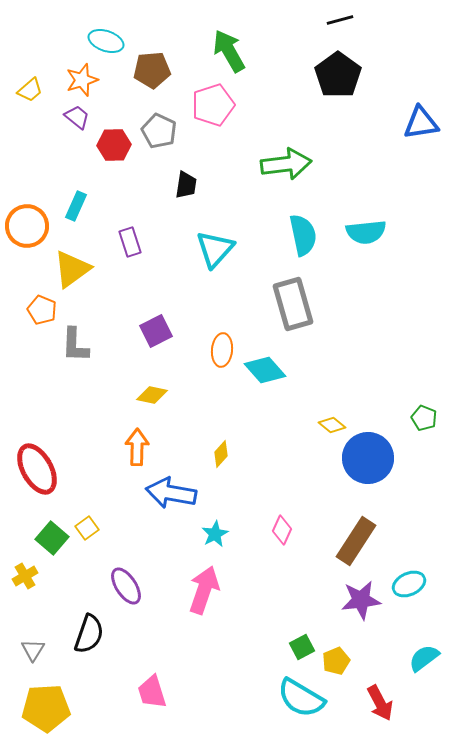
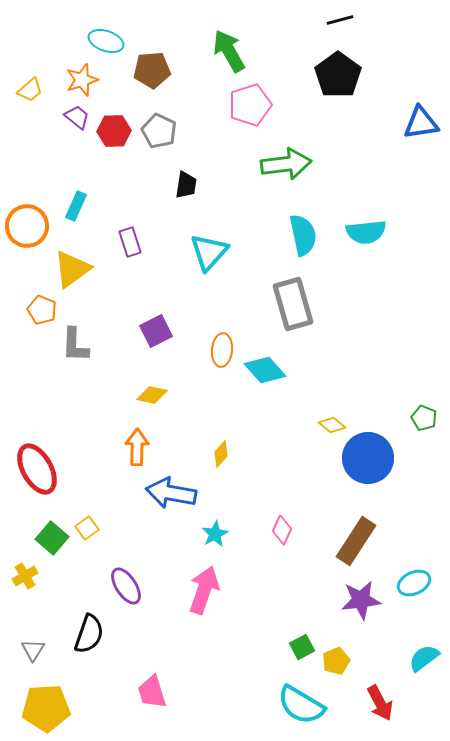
pink pentagon at (213, 105): moved 37 px right
red hexagon at (114, 145): moved 14 px up
cyan triangle at (215, 249): moved 6 px left, 3 px down
cyan ellipse at (409, 584): moved 5 px right, 1 px up
cyan semicircle at (301, 698): moved 7 px down
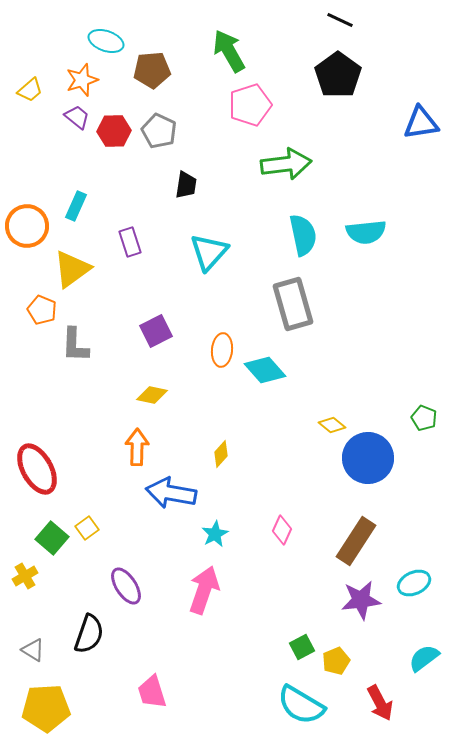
black line at (340, 20): rotated 40 degrees clockwise
gray triangle at (33, 650): rotated 30 degrees counterclockwise
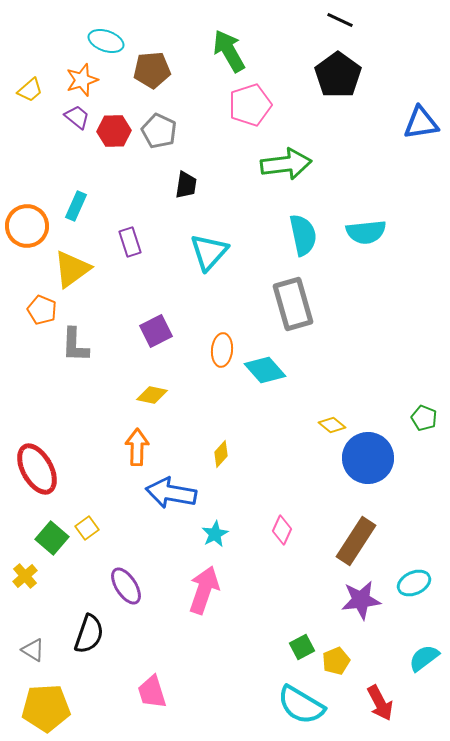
yellow cross at (25, 576): rotated 10 degrees counterclockwise
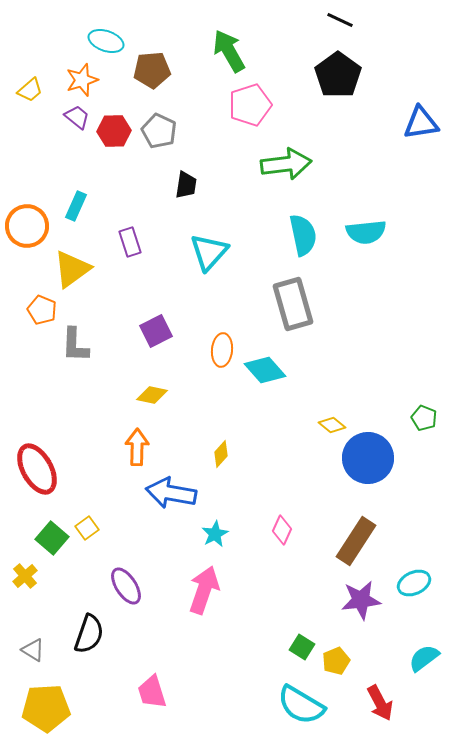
green square at (302, 647): rotated 30 degrees counterclockwise
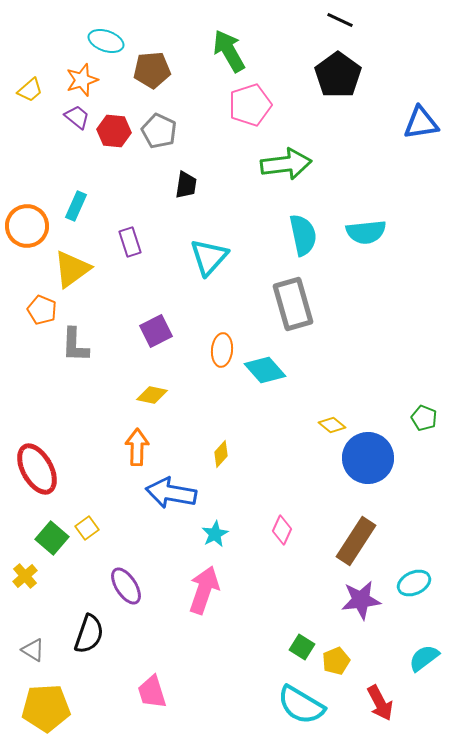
red hexagon at (114, 131): rotated 8 degrees clockwise
cyan triangle at (209, 252): moved 5 px down
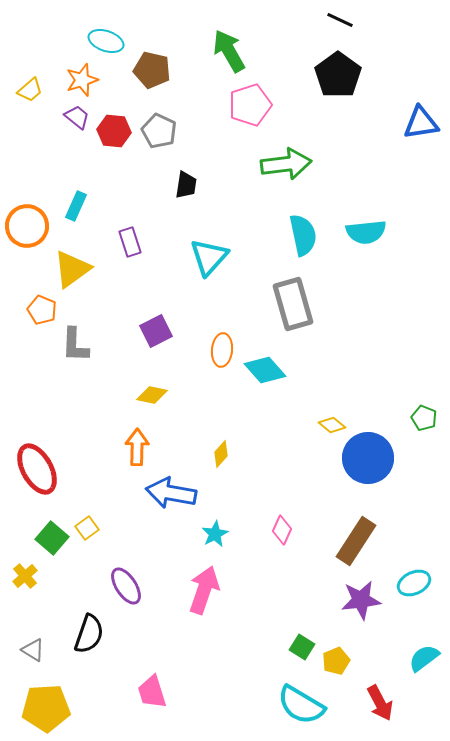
brown pentagon at (152, 70): rotated 18 degrees clockwise
